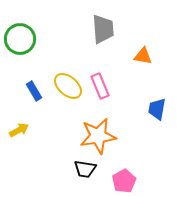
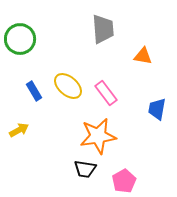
pink rectangle: moved 6 px right, 7 px down; rotated 15 degrees counterclockwise
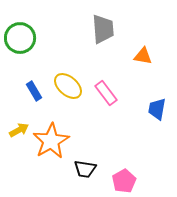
green circle: moved 1 px up
orange star: moved 47 px left, 5 px down; rotated 21 degrees counterclockwise
